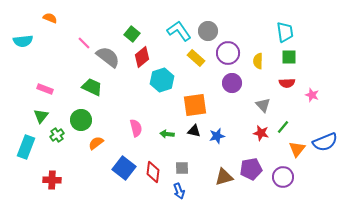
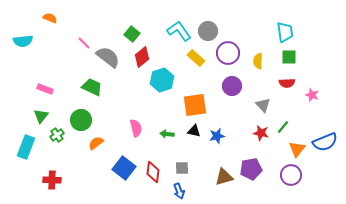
purple circle at (232, 83): moved 3 px down
purple circle at (283, 177): moved 8 px right, 2 px up
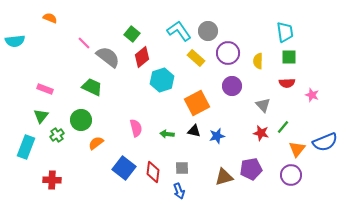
cyan semicircle at (23, 41): moved 8 px left
orange square at (195, 105): moved 2 px right, 2 px up; rotated 20 degrees counterclockwise
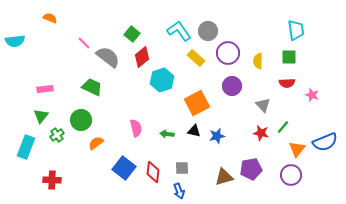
cyan trapezoid at (285, 32): moved 11 px right, 2 px up
pink rectangle at (45, 89): rotated 28 degrees counterclockwise
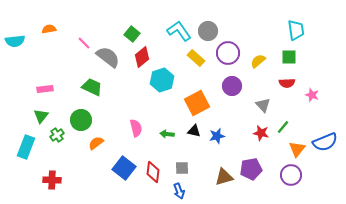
orange semicircle at (50, 18): moved 1 px left, 11 px down; rotated 32 degrees counterclockwise
yellow semicircle at (258, 61): rotated 49 degrees clockwise
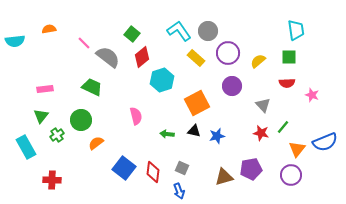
pink semicircle at (136, 128): moved 12 px up
cyan rectangle at (26, 147): rotated 50 degrees counterclockwise
gray square at (182, 168): rotated 24 degrees clockwise
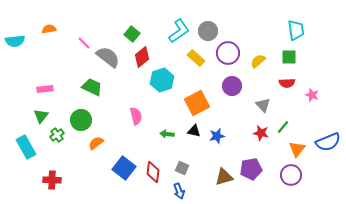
cyan L-shape at (179, 31): rotated 90 degrees clockwise
blue semicircle at (325, 142): moved 3 px right
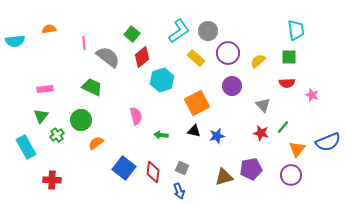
pink line at (84, 43): rotated 40 degrees clockwise
green arrow at (167, 134): moved 6 px left, 1 px down
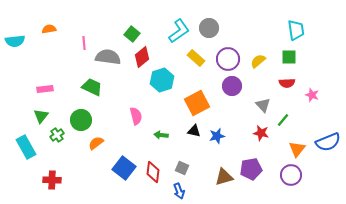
gray circle at (208, 31): moved 1 px right, 3 px up
purple circle at (228, 53): moved 6 px down
gray semicircle at (108, 57): rotated 30 degrees counterclockwise
green line at (283, 127): moved 7 px up
